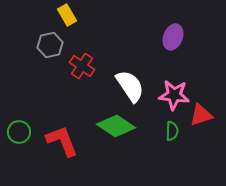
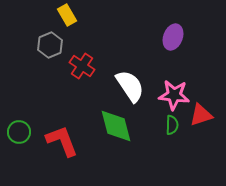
gray hexagon: rotated 10 degrees counterclockwise
green diamond: rotated 42 degrees clockwise
green semicircle: moved 6 px up
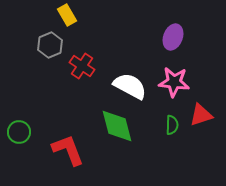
white semicircle: rotated 28 degrees counterclockwise
pink star: moved 13 px up
green diamond: moved 1 px right
red L-shape: moved 6 px right, 9 px down
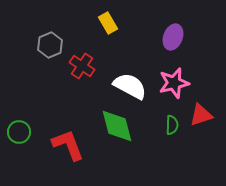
yellow rectangle: moved 41 px right, 8 px down
pink star: moved 1 px down; rotated 20 degrees counterclockwise
red L-shape: moved 5 px up
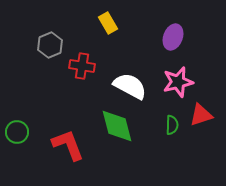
red cross: rotated 25 degrees counterclockwise
pink star: moved 4 px right, 1 px up
green circle: moved 2 px left
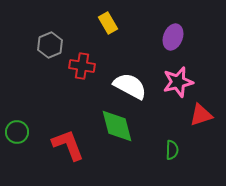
green semicircle: moved 25 px down
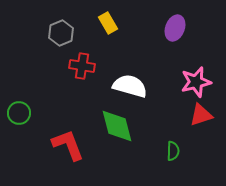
purple ellipse: moved 2 px right, 9 px up
gray hexagon: moved 11 px right, 12 px up
pink star: moved 18 px right
white semicircle: rotated 12 degrees counterclockwise
green circle: moved 2 px right, 19 px up
green semicircle: moved 1 px right, 1 px down
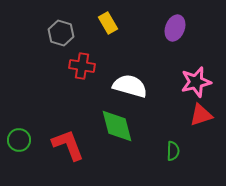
gray hexagon: rotated 20 degrees counterclockwise
green circle: moved 27 px down
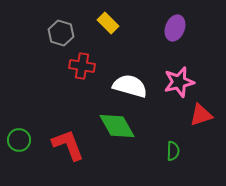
yellow rectangle: rotated 15 degrees counterclockwise
pink star: moved 17 px left
green diamond: rotated 15 degrees counterclockwise
